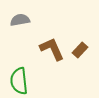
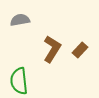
brown L-shape: rotated 56 degrees clockwise
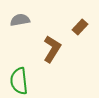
brown rectangle: moved 23 px up
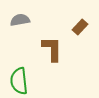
brown L-shape: rotated 32 degrees counterclockwise
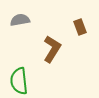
brown rectangle: rotated 63 degrees counterclockwise
brown L-shape: rotated 32 degrees clockwise
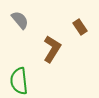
gray semicircle: rotated 60 degrees clockwise
brown rectangle: rotated 14 degrees counterclockwise
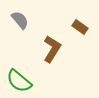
brown rectangle: rotated 21 degrees counterclockwise
green semicircle: rotated 44 degrees counterclockwise
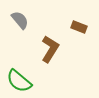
brown rectangle: moved 1 px left; rotated 14 degrees counterclockwise
brown L-shape: moved 2 px left
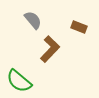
gray semicircle: moved 13 px right
brown L-shape: rotated 12 degrees clockwise
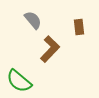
brown rectangle: rotated 63 degrees clockwise
